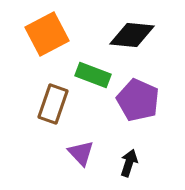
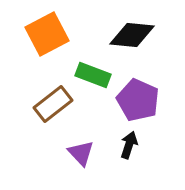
brown rectangle: rotated 33 degrees clockwise
black arrow: moved 18 px up
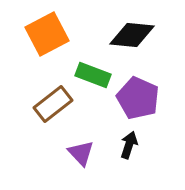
purple pentagon: moved 2 px up
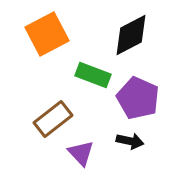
black diamond: moved 1 px left; rotated 33 degrees counterclockwise
brown rectangle: moved 15 px down
black arrow: moved 1 px right, 4 px up; rotated 84 degrees clockwise
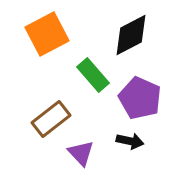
green rectangle: rotated 28 degrees clockwise
purple pentagon: moved 2 px right
brown rectangle: moved 2 px left
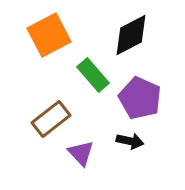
orange square: moved 2 px right, 1 px down
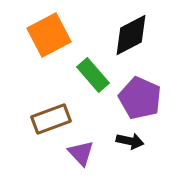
brown rectangle: rotated 18 degrees clockwise
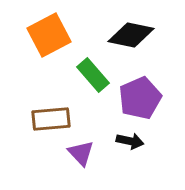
black diamond: rotated 39 degrees clockwise
purple pentagon: rotated 24 degrees clockwise
brown rectangle: rotated 15 degrees clockwise
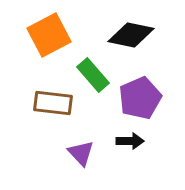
brown rectangle: moved 2 px right, 16 px up; rotated 12 degrees clockwise
black arrow: rotated 12 degrees counterclockwise
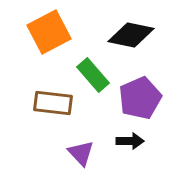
orange square: moved 3 px up
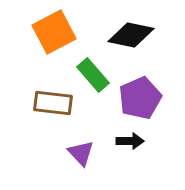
orange square: moved 5 px right
